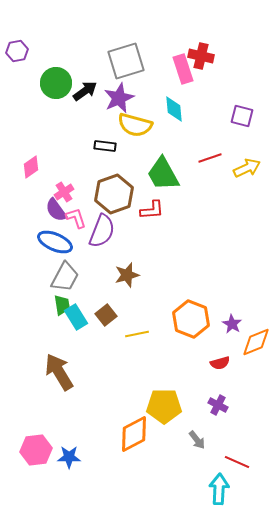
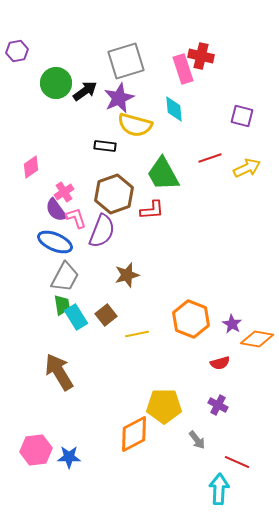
orange diamond at (256, 342): moved 1 px right, 3 px up; rotated 32 degrees clockwise
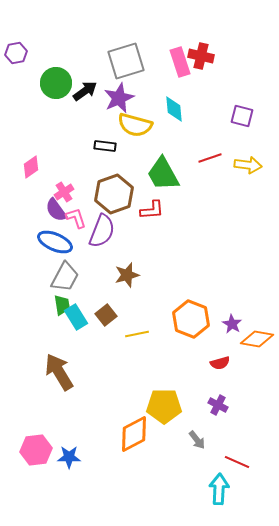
purple hexagon at (17, 51): moved 1 px left, 2 px down
pink rectangle at (183, 69): moved 3 px left, 7 px up
yellow arrow at (247, 168): moved 1 px right, 3 px up; rotated 32 degrees clockwise
